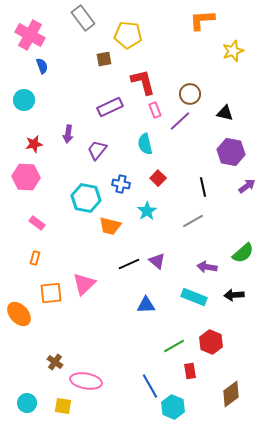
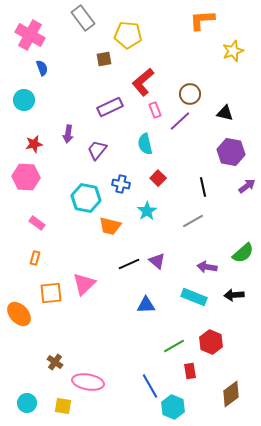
blue semicircle at (42, 66): moved 2 px down
red L-shape at (143, 82): rotated 116 degrees counterclockwise
pink ellipse at (86, 381): moved 2 px right, 1 px down
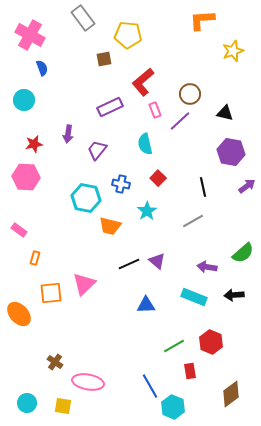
pink rectangle at (37, 223): moved 18 px left, 7 px down
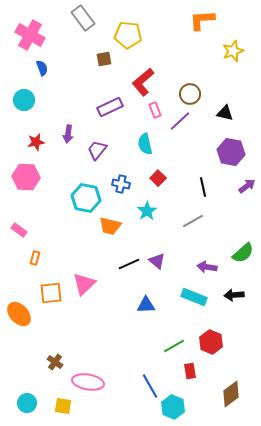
red star at (34, 144): moved 2 px right, 2 px up
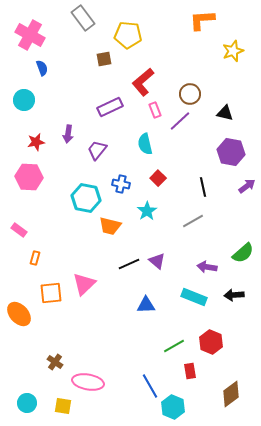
pink hexagon at (26, 177): moved 3 px right
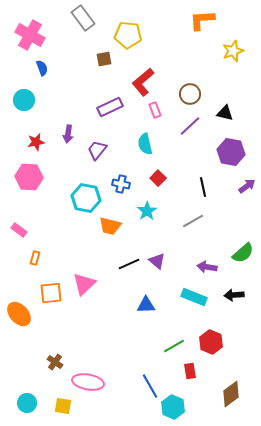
purple line at (180, 121): moved 10 px right, 5 px down
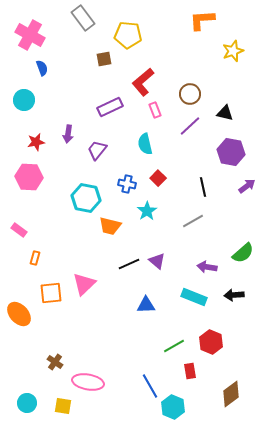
blue cross at (121, 184): moved 6 px right
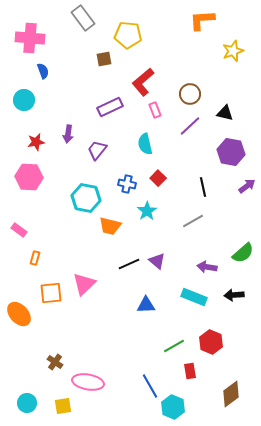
pink cross at (30, 35): moved 3 px down; rotated 24 degrees counterclockwise
blue semicircle at (42, 68): moved 1 px right, 3 px down
yellow square at (63, 406): rotated 18 degrees counterclockwise
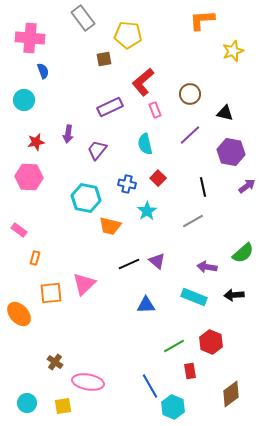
purple line at (190, 126): moved 9 px down
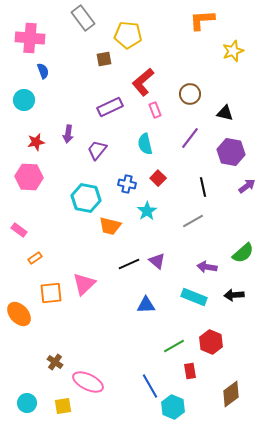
purple line at (190, 135): moved 3 px down; rotated 10 degrees counterclockwise
orange rectangle at (35, 258): rotated 40 degrees clockwise
pink ellipse at (88, 382): rotated 16 degrees clockwise
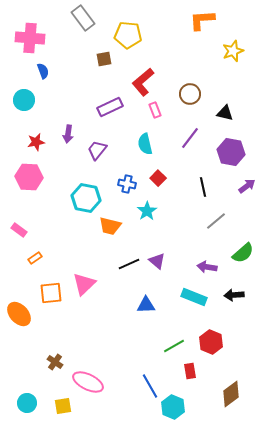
gray line at (193, 221): moved 23 px right; rotated 10 degrees counterclockwise
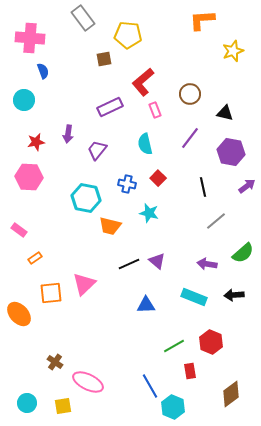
cyan star at (147, 211): moved 2 px right, 2 px down; rotated 24 degrees counterclockwise
purple arrow at (207, 267): moved 3 px up
